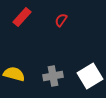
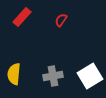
yellow semicircle: rotated 100 degrees counterclockwise
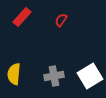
gray cross: moved 1 px right
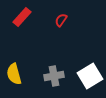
yellow semicircle: rotated 20 degrees counterclockwise
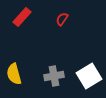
red semicircle: moved 1 px right, 1 px up
white square: moved 1 px left
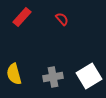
red semicircle: rotated 104 degrees clockwise
gray cross: moved 1 px left, 1 px down
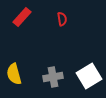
red semicircle: rotated 32 degrees clockwise
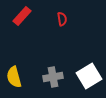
red rectangle: moved 1 px up
yellow semicircle: moved 3 px down
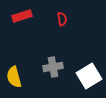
red rectangle: rotated 30 degrees clockwise
gray cross: moved 10 px up
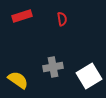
yellow semicircle: moved 4 px right, 3 px down; rotated 140 degrees clockwise
